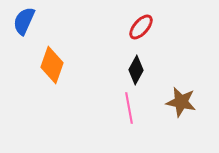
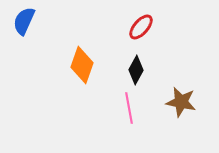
orange diamond: moved 30 px right
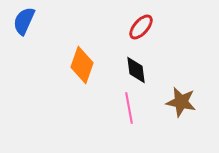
black diamond: rotated 36 degrees counterclockwise
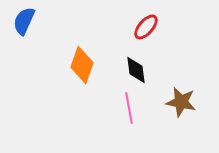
red ellipse: moved 5 px right
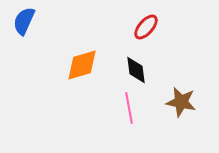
orange diamond: rotated 54 degrees clockwise
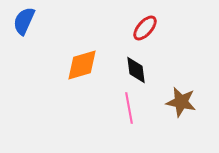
red ellipse: moved 1 px left, 1 px down
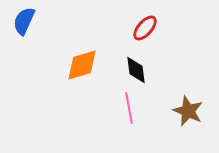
brown star: moved 7 px right, 9 px down; rotated 12 degrees clockwise
